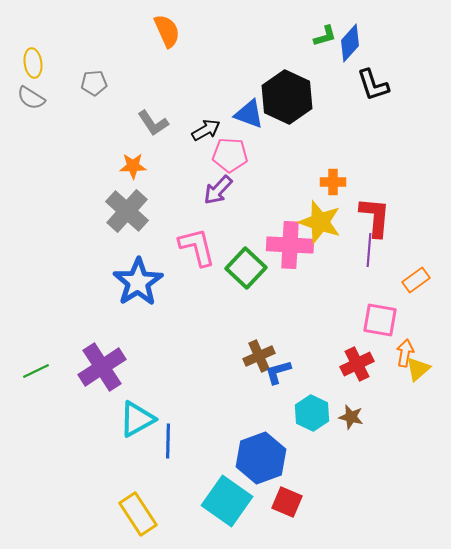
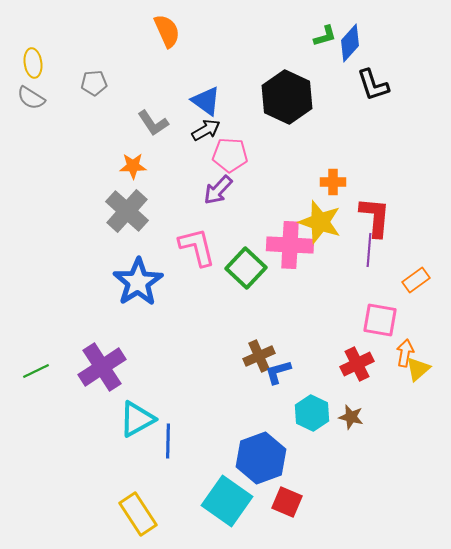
blue triangle: moved 43 px left, 13 px up; rotated 16 degrees clockwise
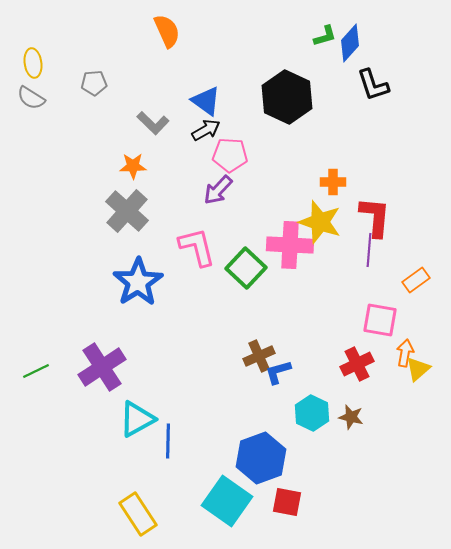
gray L-shape: rotated 12 degrees counterclockwise
red square: rotated 12 degrees counterclockwise
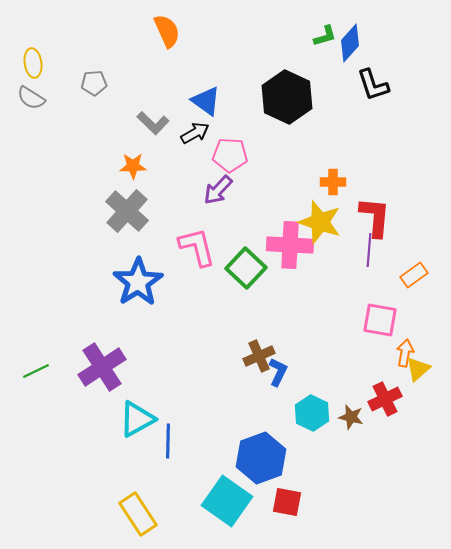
black arrow: moved 11 px left, 3 px down
orange rectangle: moved 2 px left, 5 px up
red cross: moved 28 px right, 35 px down
blue L-shape: rotated 132 degrees clockwise
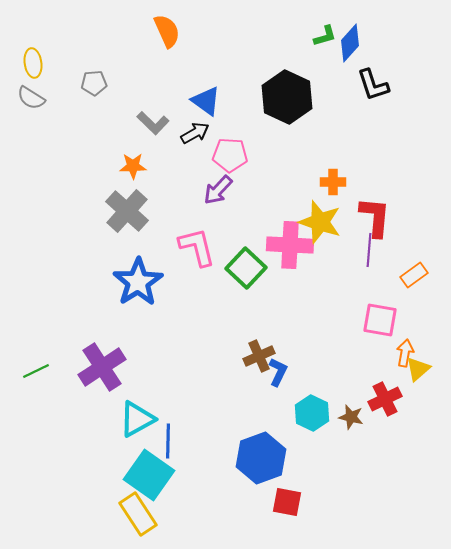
cyan square: moved 78 px left, 26 px up
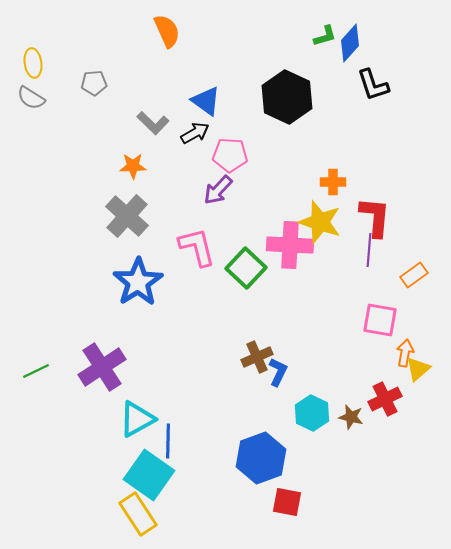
gray cross: moved 5 px down
brown cross: moved 2 px left, 1 px down
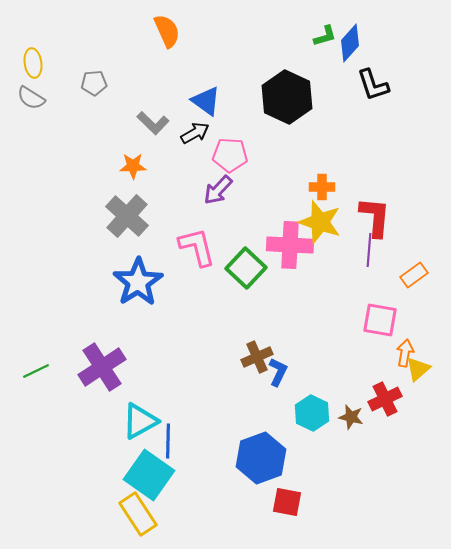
orange cross: moved 11 px left, 5 px down
cyan triangle: moved 3 px right, 2 px down
